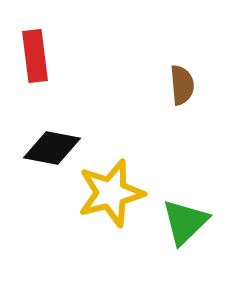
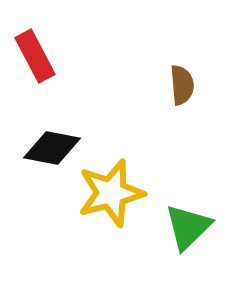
red rectangle: rotated 21 degrees counterclockwise
green triangle: moved 3 px right, 5 px down
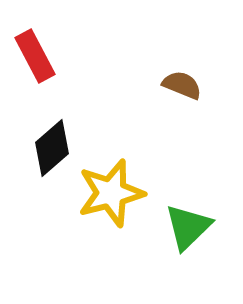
brown semicircle: rotated 63 degrees counterclockwise
black diamond: rotated 52 degrees counterclockwise
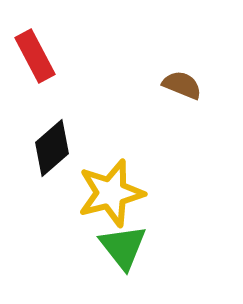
green triangle: moved 65 px left, 20 px down; rotated 24 degrees counterclockwise
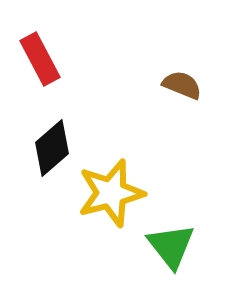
red rectangle: moved 5 px right, 3 px down
green triangle: moved 48 px right, 1 px up
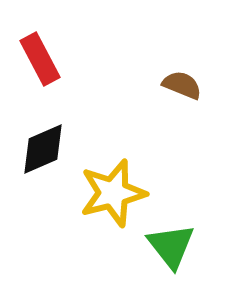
black diamond: moved 9 px left, 1 px down; rotated 18 degrees clockwise
yellow star: moved 2 px right
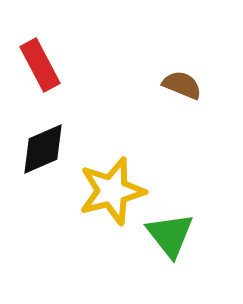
red rectangle: moved 6 px down
yellow star: moved 1 px left, 2 px up
green triangle: moved 1 px left, 11 px up
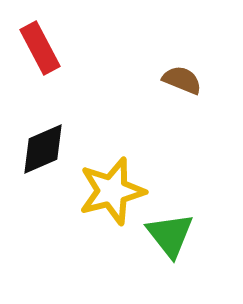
red rectangle: moved 17 px up
brown semicircle: moved 5 px up
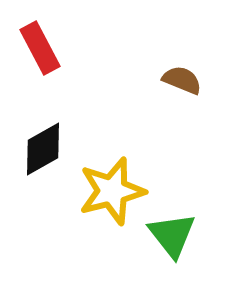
black diamond: rotated 6 degrees counterclockwise
green triangle: moved 2 px right
